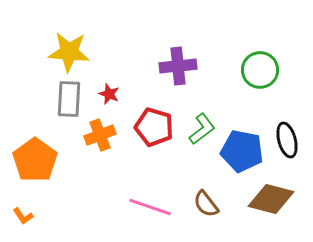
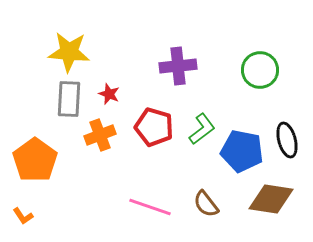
brown diamond: rotated 6 degrees counterclockwise
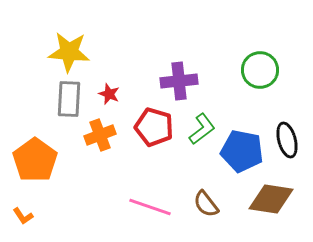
purple cross: moved 1 px right, 15 px down
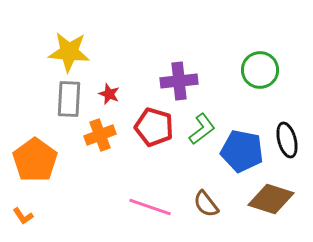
brown diamond: rotated 9 degrees clockwise
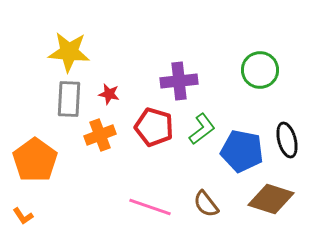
red star: rotated 10 degrees counterclockwise
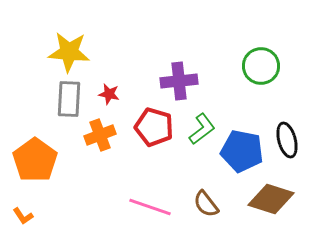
green circle: moved 1 px right, 4 px up
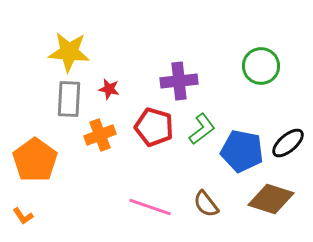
red star: moved 5 px up
black ellipse: moved 1 px right, 3 px down; rotated 64 degrees clockwise
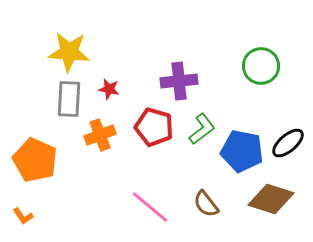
orange pentagon: rotated 12 degrees counterclockwise
pink line: rotated 21 degrees clockwise
